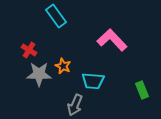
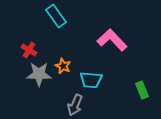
cyan trapezoid: moved 2 px left, 1 px up
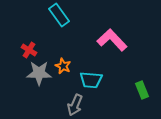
cyan rectangle: moved 3 px right, 1 px up
gray star: moved 1 px up
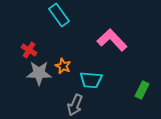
green rectangle: rotated 48 degrees clockwise
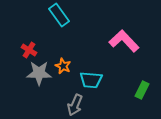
pink L-shape: moved 12 px right, 1 px down
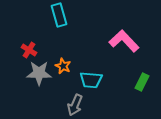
cyan rectangle: rotated 20 degrees clockwise
green rectangle: moved 8 px up
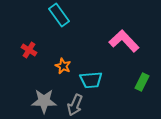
cyan rectangle: rotated 20 degrees counterclockwise
gray star: moved 5 px right, 28 px down
cyan trapezoid: rotated 10 degrees counterclockwise
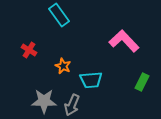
gray arrow: moved 3 px left
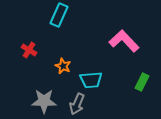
cyan rectangle: rotated 60 degrees clockwise
gray arrow: moved 5 px right, 1 px up
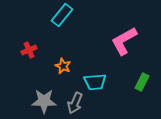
cyan rectangle: moved 3 px right; rotated 15 degrees clockwise
pink L-shape: rotated 76 degrees counterclockwise
red cross: rotated 35 degrees clockwise
cyan trapezoid: moved 4 px right, 2 px down
gray arrow: moved 2 px left, 1 px up
